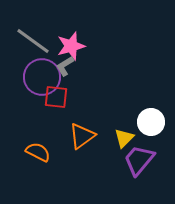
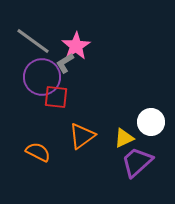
pink star: moved 5 px right; rotated 16 degrees counterclockwise
gray L-shape: moved 3 px up
yellow triangle: rotated 20 degrees clockwise
purple trapezoid: moved 2 px left, 2 px down; rotated 8 degrees clockwise
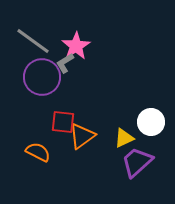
red square: moved 7 px right, 25 px down
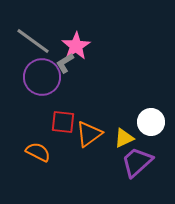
orange triangle: moved 7 px right, 2 px up
